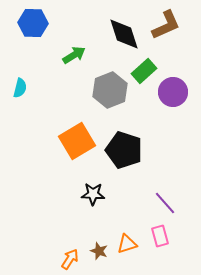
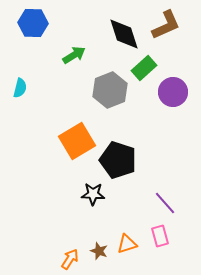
green rectangle: moved 3 px up
black pentagon: moved 6 px left, 10 px down
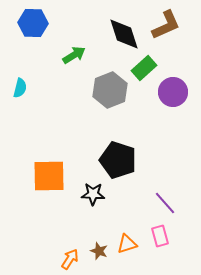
orange square: moved 28 px left, 35 px down; rotated 30 degrees clockwise
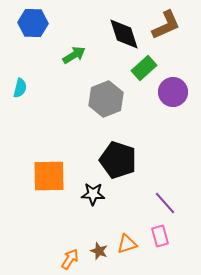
gray hexagon: moved 4 px left, 9 px down
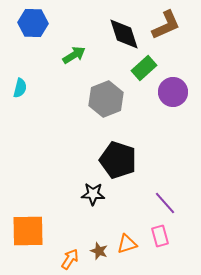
orange square: moved 21 px left, 55 px down
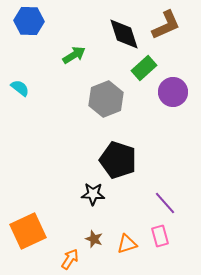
blue hexagon: moved 4 px left, 2 px up
cyan semicircle: rotated 66 degrees counterclockwise
orange square: rotated 24 degrees counterclockwise
brown star: moved 5 px left, 12 px up
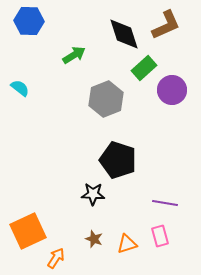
purple circle: moved 1 px left, 2 px up
purple line: rotated 40 degrees counterclockwise
orange arrow: moved 14 px left, 1 px up
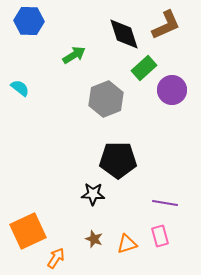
black pentagon: rotated 18 degrees counterclockwise
